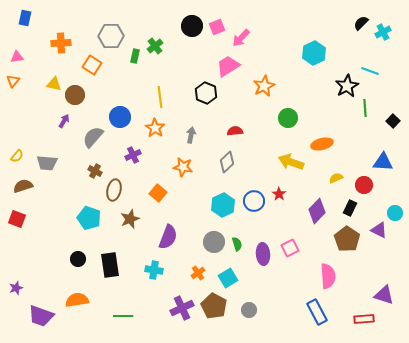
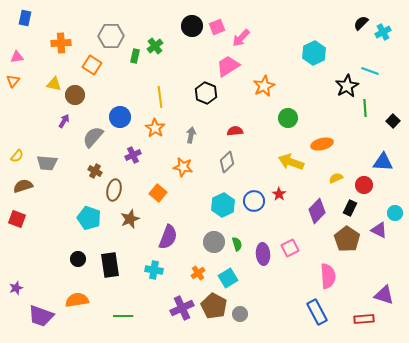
gray circle at (249, 310): moved 9 px left, 4 px down
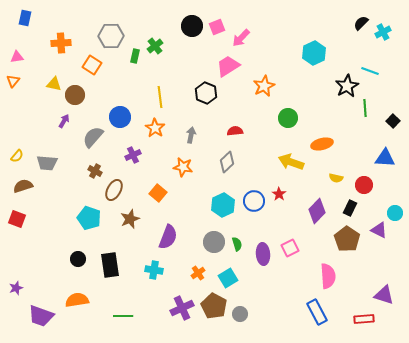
blue triangle at (383, 162): moved 2 px right, 4 px up
yellow semicircle at (336, 178): rotated 144 degrees counterclockwise
brown ellipse at (114, 190): rotated 15 degrees clockwise
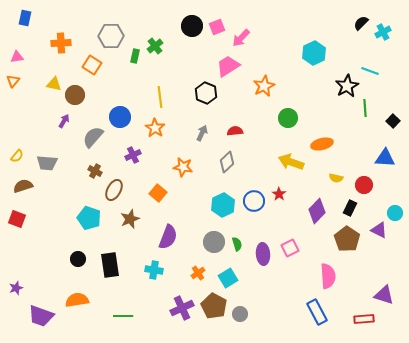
gray arrow at (191, 135): moved 11 px right, 2 px up; rotated 14 degrees clockwise
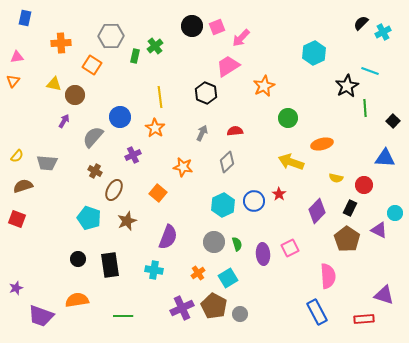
brown star at (130, 219): moved 3 px left, 2 px down
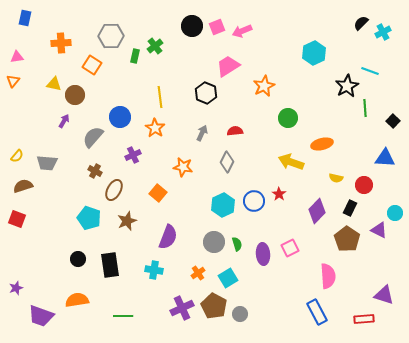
pink arrow at (241, 38): moved 1 px right, 7 px up; rotated 24 degrees clockwise
gray diamond at (227, 162): rotated 20 degrees counterclockwise
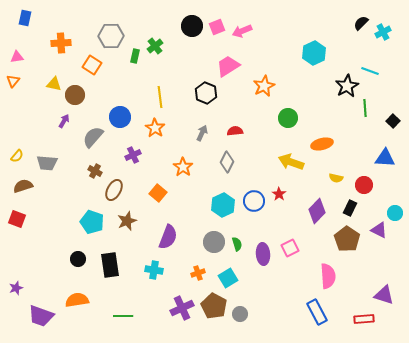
orange star at (183, 167): rotated 24 degrees clockwise
cyan pentagon at (89, 218): moved 3 px right, 4 px down
orange cross at (198, 273): rotated 16 degrees clockwise
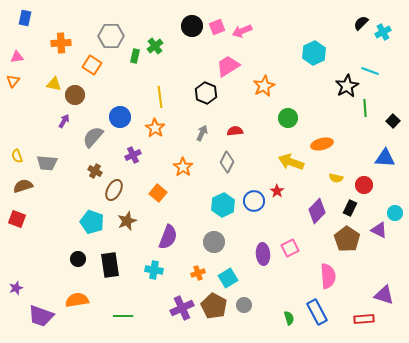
yellow semicircle at (17, 156): rotated 120 degrees clockwise
red star at (279, 194): moved 2 px left, 3 px up
green semicircle at (237, 244): moved 52 px right, 74 px down
gray circle at (240, 314): moved 4 px right, 9 px up
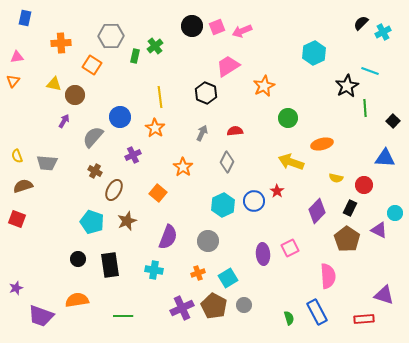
gray circle at (214, 242): moved 6 px left, 1 px up
